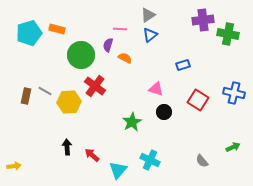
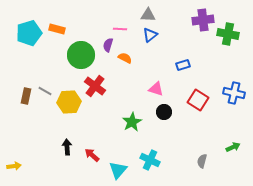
gray triangle: rotated 35 degrees clockwise
gray semicircle: rotated 56 degrees clockwise
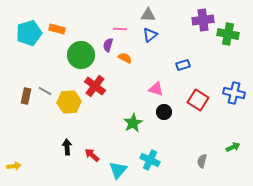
green star: moved 1 px right, 1 px down
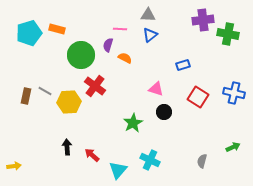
red square: moved 3 px up
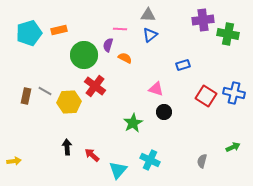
orange rectangle: moved 2 px right, 1 px down; rotated 28 degrees counterclockwise
green circle: moved 3 px right
red square: moved 8 px right, 1 px up
yellow arrow: moved 5 px up
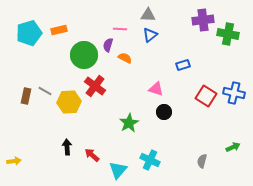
green star: moved 4 px left
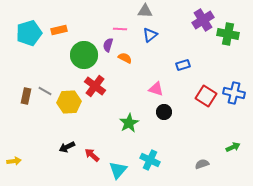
gray triangle: moved 3 px left, 4 px up
purple cross: rotated 25 degrees counterclockwise
black arrow: rotated 112 degrees counterclockwise
gray semicircle: moved 3 px down; rotated 56 degrees clockwise
